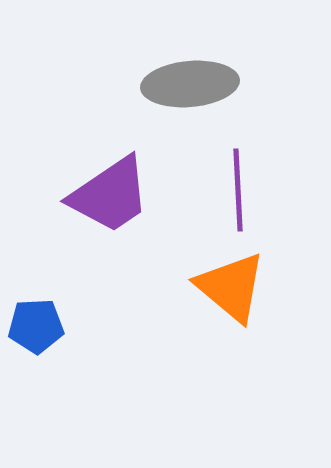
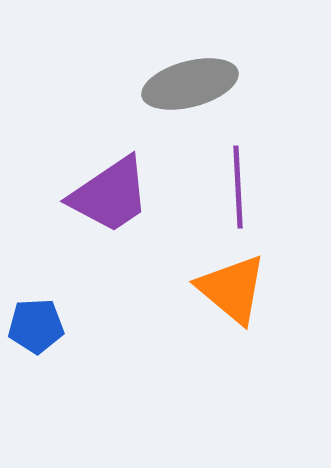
gray ellipse: rotated 10 degrees counterclockwise
purple line: moved 3 px up
orange triangle: moved 1 px right, 2 px down
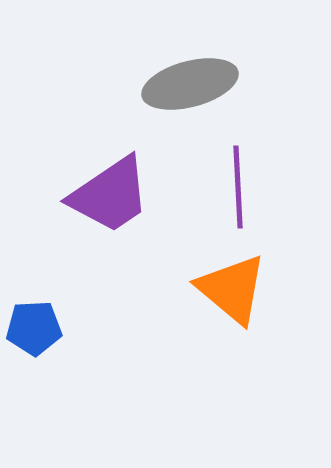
blue pentagon: moved 2 px left, 2 px down
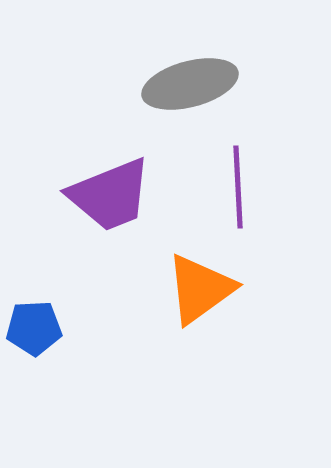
purple trapezoid: rotated 12 degrees clockwise
orange triangle: moved 32 px left; rotated 44 degrees clockwise
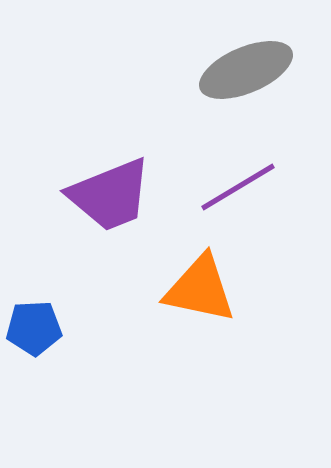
gray ellipse: moved 56 px right, 14 px up; rotated 8 degrees counterclockwise
purple line: rotated 62 degrees clockwise
orange triangle: rotated 48 degrees clockwise
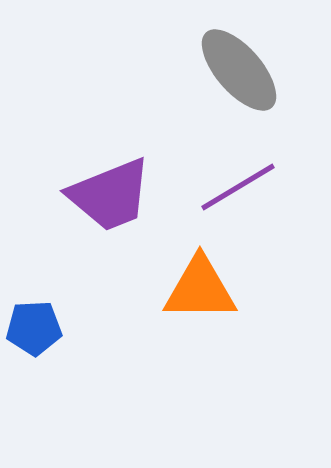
gray ellipse: moved 7 px left; rotated 72 degrees clockwise
orange triangle: rotated 12 degrees counterclockwise
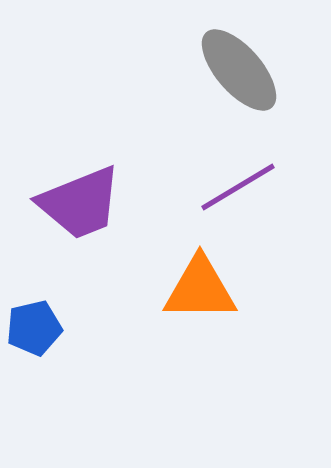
purple trapezoid: moved 30 px left, 8 px down
blue pentagon: rotated 10 degrees counterclockwise
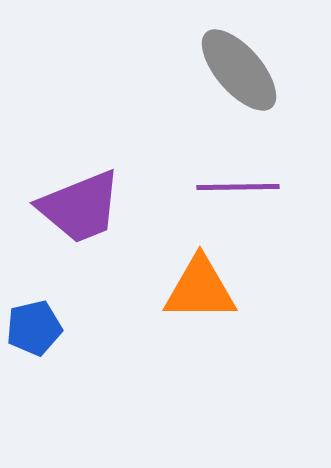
purple line: rotated 30 degrees clockwise
purple trapezoid: moved 4 px down
